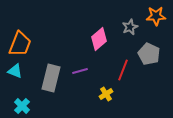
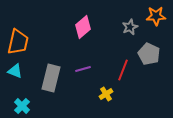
pink diamond: moved 16 px left, 12 px up
orange trapezoid: moved 2 px left, 2 px up; rotated 8 degrees counterclockwise
purple line: moved 3 px right, 2 px up
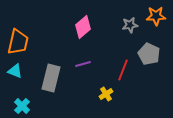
gray star: moved 2 px up; rotated 14 degrees clockwise
purple line: moved 5 px up
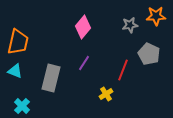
pink diamond: rotated 10 degrees counterclockwise
purple line: moved 1 px right, 1 px up; rotated 42 degrees counterclockwise
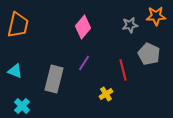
orange trapezoid: moved 17 px up
red line: rotated 35 degrees counterclockwise
gray rectangle: moved 3 px right, 1 px down
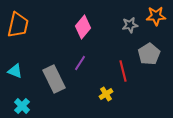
gray pentagon: rotated 15 degrees clockwise
purple line: moved 4 px left
red line: moved 1 px down
gray rectangle: rotated 40 degrees counterclockwise
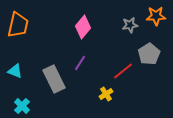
red line: rotated 65 degrees clockwise
